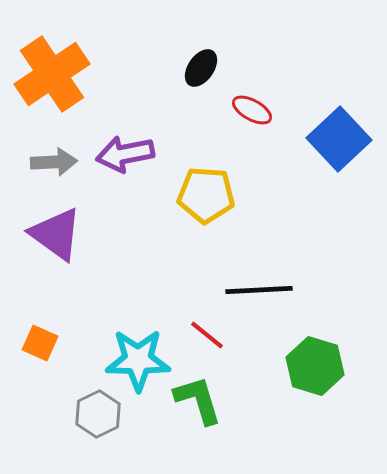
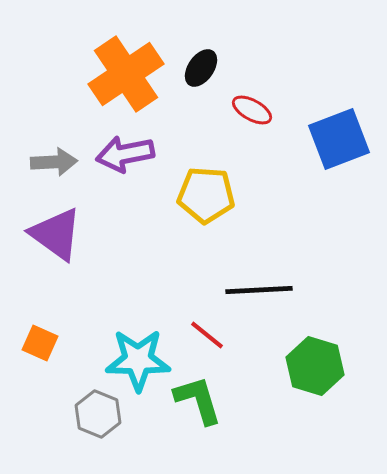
orange cross: moved 74 px right
blue square: rotated 22 degrees clockwise
gray hexagon: rotated 12 degrees counterclockwise
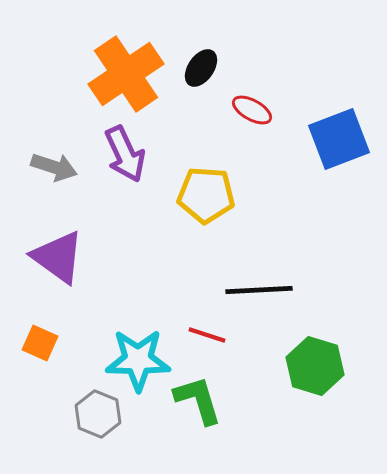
purple arrow: rotated 104 degrees counterclockwise
gray arrow: moved 5 px down; rotated 21 degrees clockwise
purple triangle: moved 2 px right, 23 px down
red line: rotated 21 degrees counterclockwise
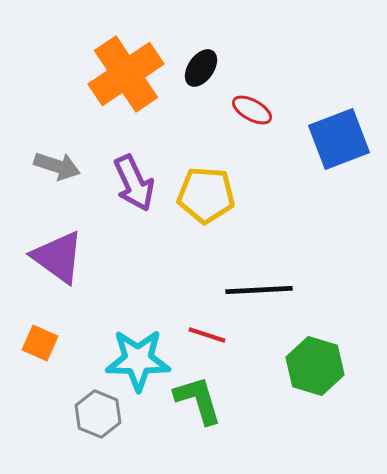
purple arrow: moved 9 px right, 29 px down
gray arrow: moved 3 px right, 1 px up
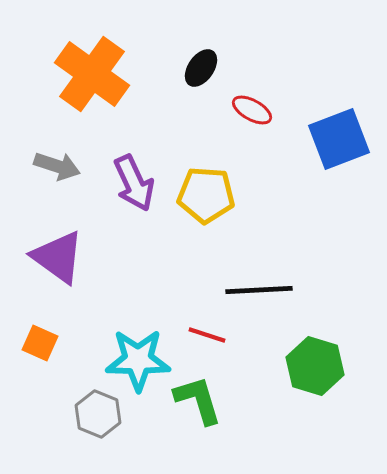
orange cross: moved 34 px left; rotated 20 degrees counterclockwise
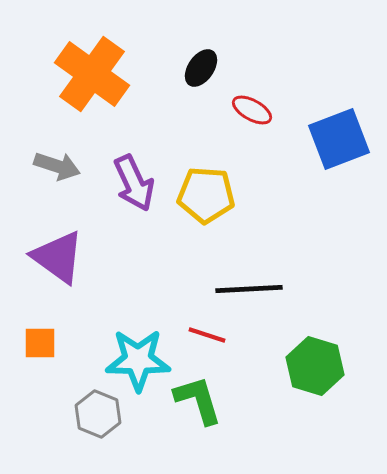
black line: moved 10 px left, 1 px up
orange square: rotated 24 degrees counterclockwise
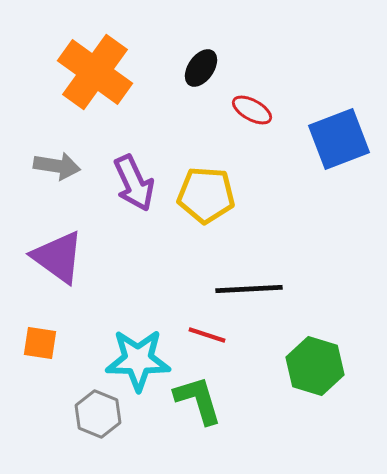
orange cross: moved 3 px right, 2 px up
gray arrow: rotated 9 degrees counterclockwise
orange square: rotated 9 degrees clockwise
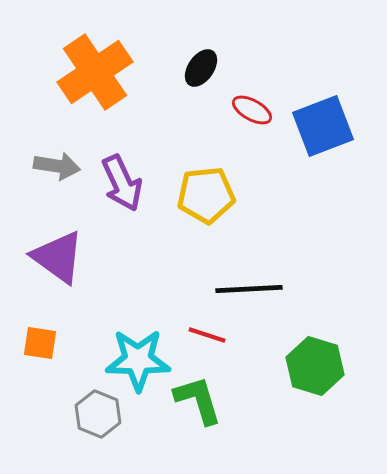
orange cross: rotated 20 degrees clockwise
blue square: moved 16 px left, 13 px up
purple arrow: moved 12 px left
yellow pentagon: rotated 10 degrees counterclockwise
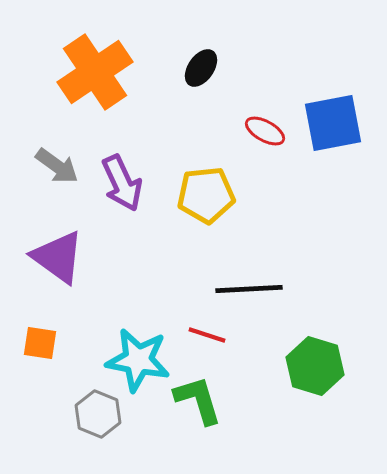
red ellipse: moved 13 px right, 21 px down
blue square: moved 10 px right, 3 px up; rotated 10 degrees clockwise
gray arrow: rotated 27 degrees clockwise
cyan star: rotated 10 degrees clockwise
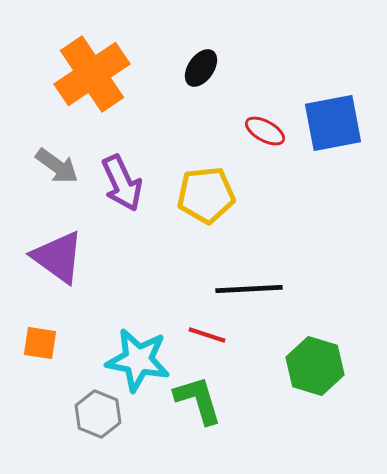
orange cross: moved 3 px left, 2 px down
